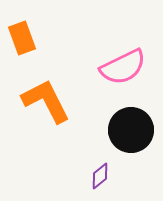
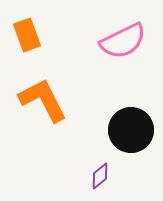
orange rectangle: moved 5 px right, 3 px up
pink semicircle: moved 26 px up
orange L-shape: moved 3 px left, 1 px up
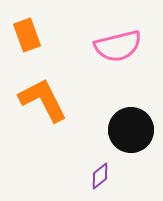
pink semicircle: moved 5 px left, 5 px down; rotated 12 degrees clockwise
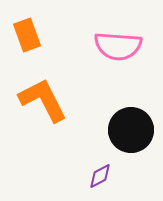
pink semicircle: rotated 18 degrees clockwise
purple diamond: rotated 12 degrees clockwise
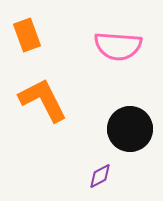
black circle: moved 1 px left, 1 px up
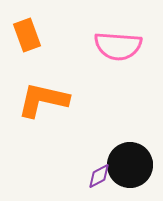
orange L-shape: rotated 50 degrees counterclockwise
black circle: moved 36 px down
purple diamond: moved 1 px left
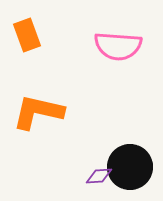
orange L-shape: moved 5 px left, 12 px down
black circle: moved 2 px down
purple diamond: rotated 24 degrees clockwise
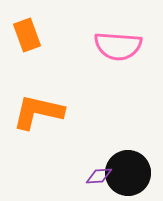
black circle: moved 2 px left, 6 px down
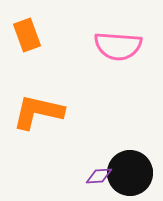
black circle: moved 2 px right
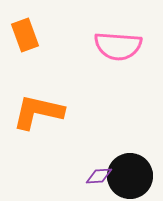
orange rectangle: moved 2 px left
black circle: moved 3 px down
